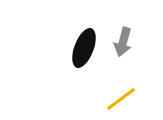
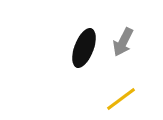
gray arrow: rotated 12 degrees clockwise
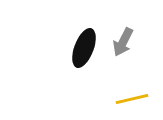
yellow line: moved 11 px right; rotated 24 degrees clockwise
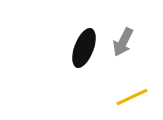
yellow line: moved 2 px up; rotated 12 degrees counterclockwise
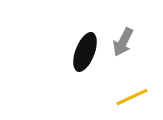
black ellipse: moved 1 px right, 4 px down
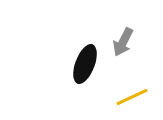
black ellipse: moved 12 px down
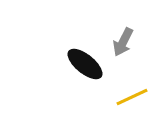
black ellipse: rotated 72 degrees counterclockwise
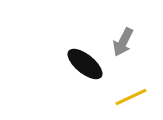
yellow line: moved 1 px left
